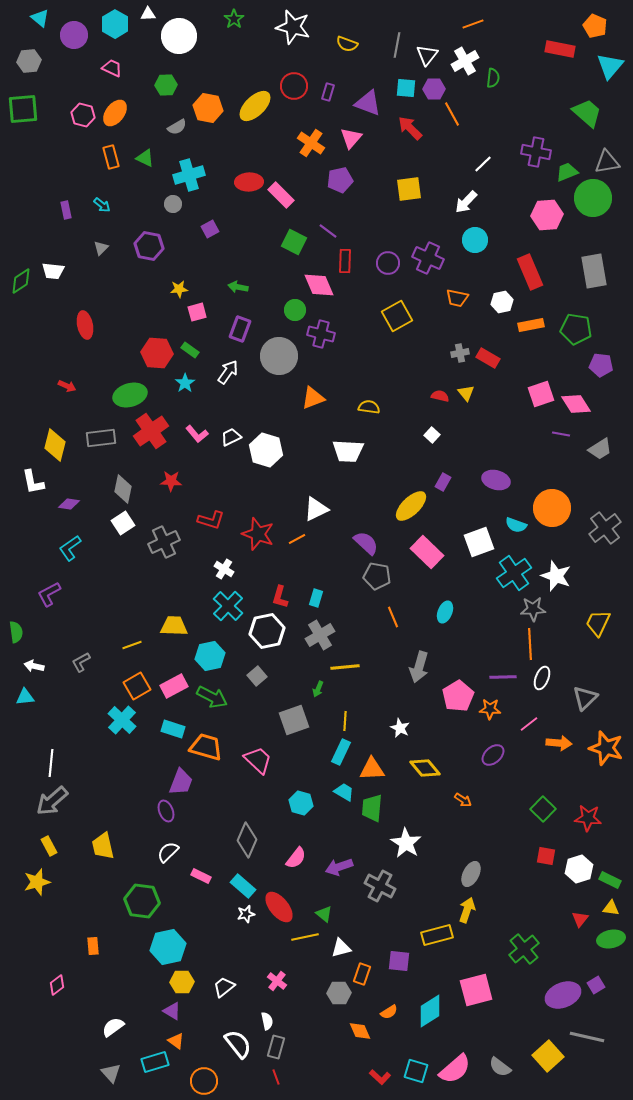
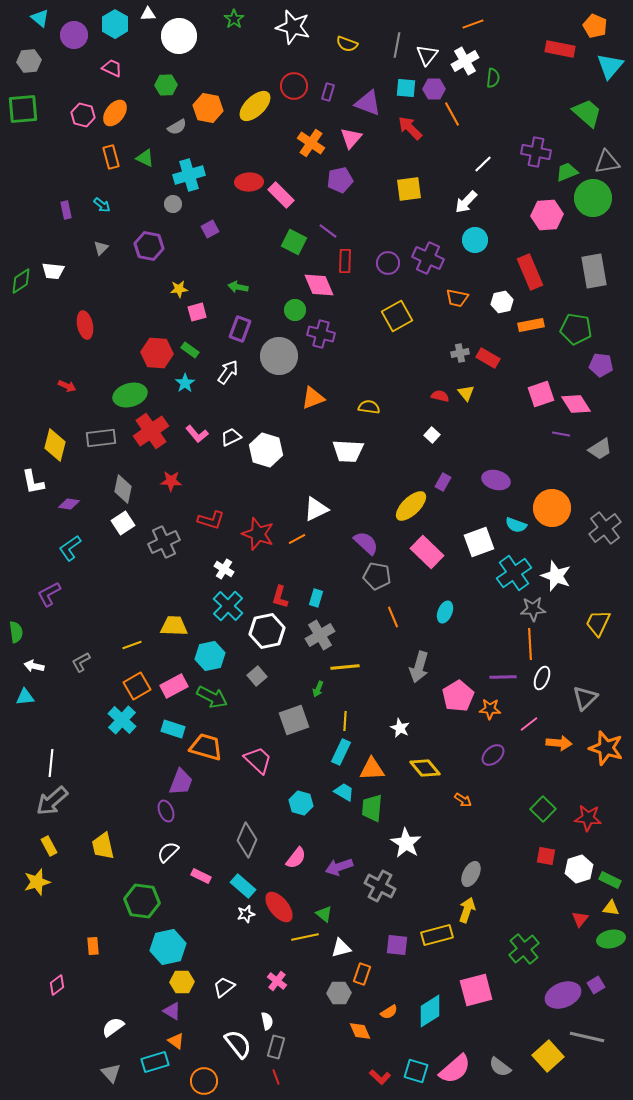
purple square at (399, 961): moved 2 px left, 16 px up
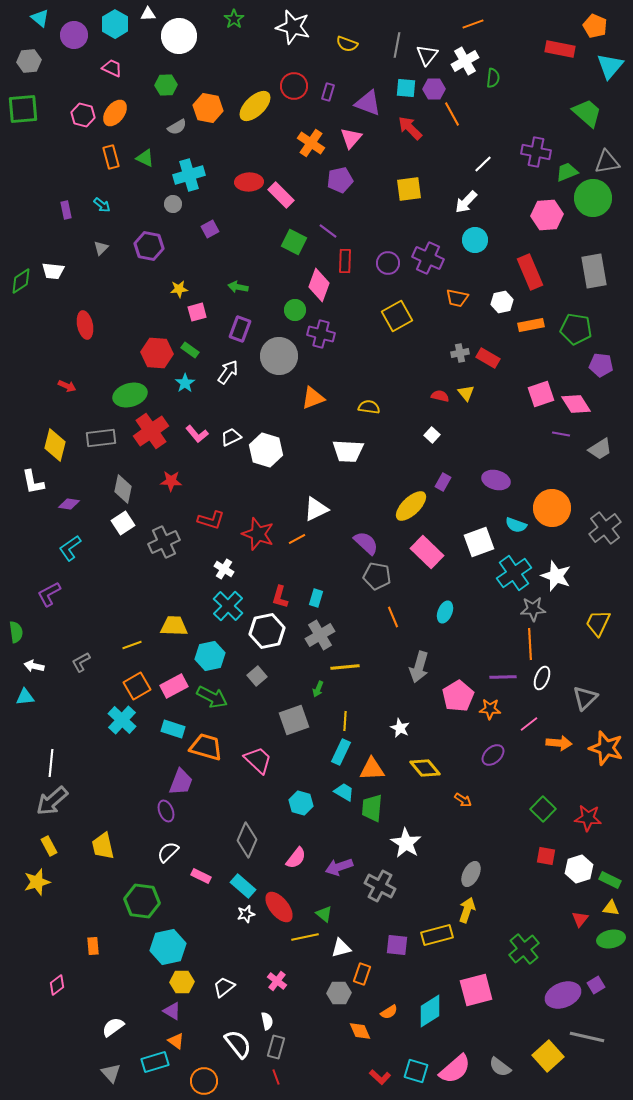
pink diamond at (319, 285): rotated 44 degrees clockwise
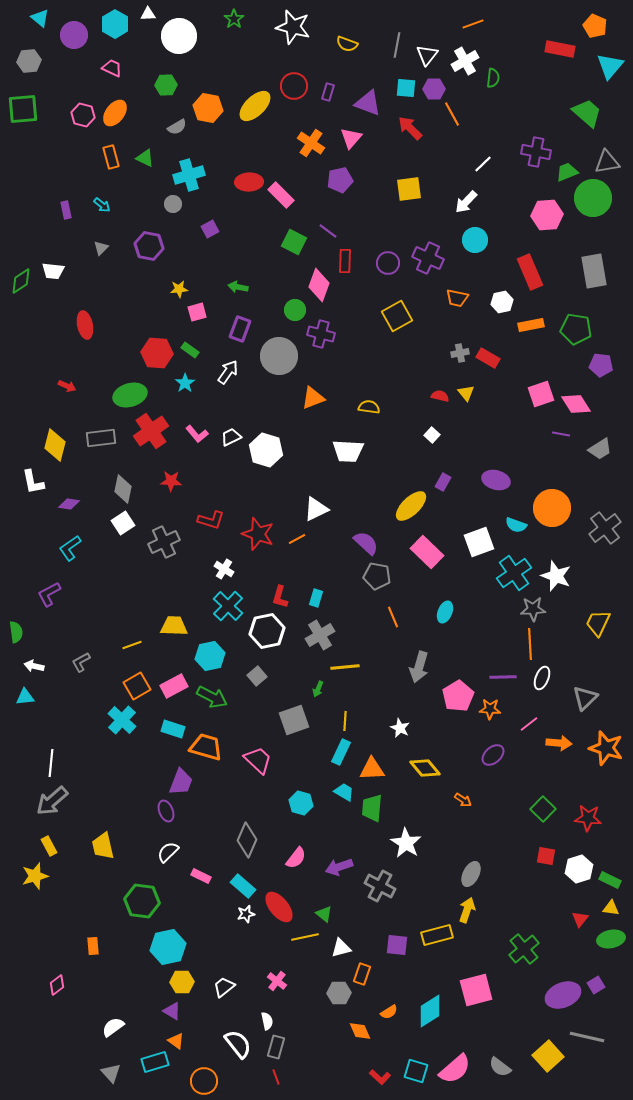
yellow star at (37, 882): moved 2 px left, 6 px up
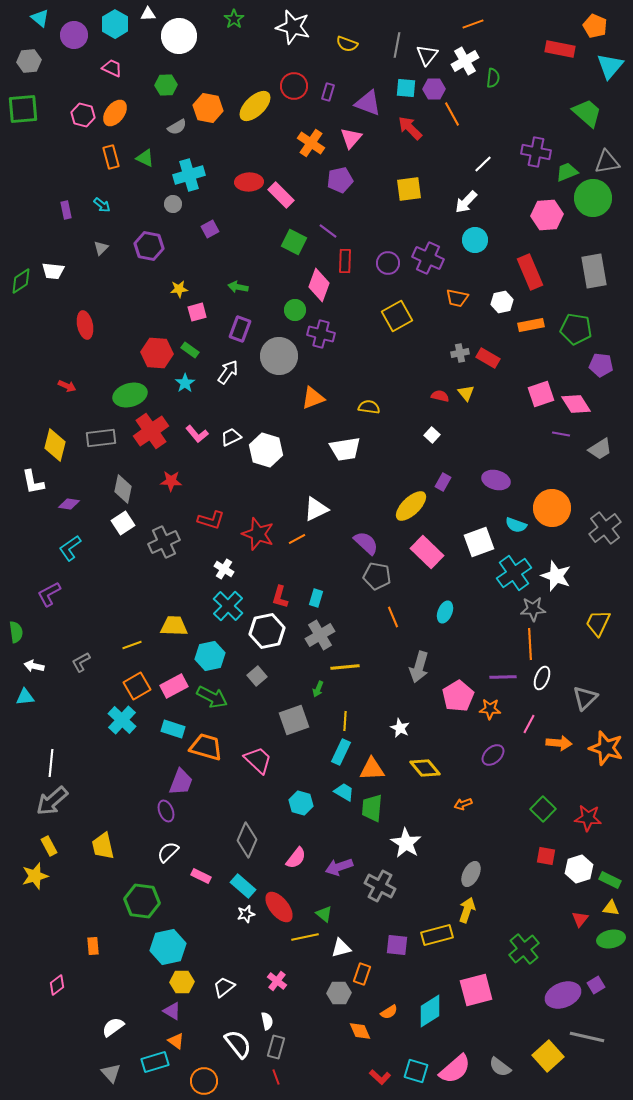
white trapezoid at (348, 451): moved 3 px left, 2 px up; rotated 12 degrees counterclockwise
pink line at (529, 724): rotated 24 degrees counterclockwise
orange arrow at (463, 800): moved 4 px down; rotated 126 degrees clockwise
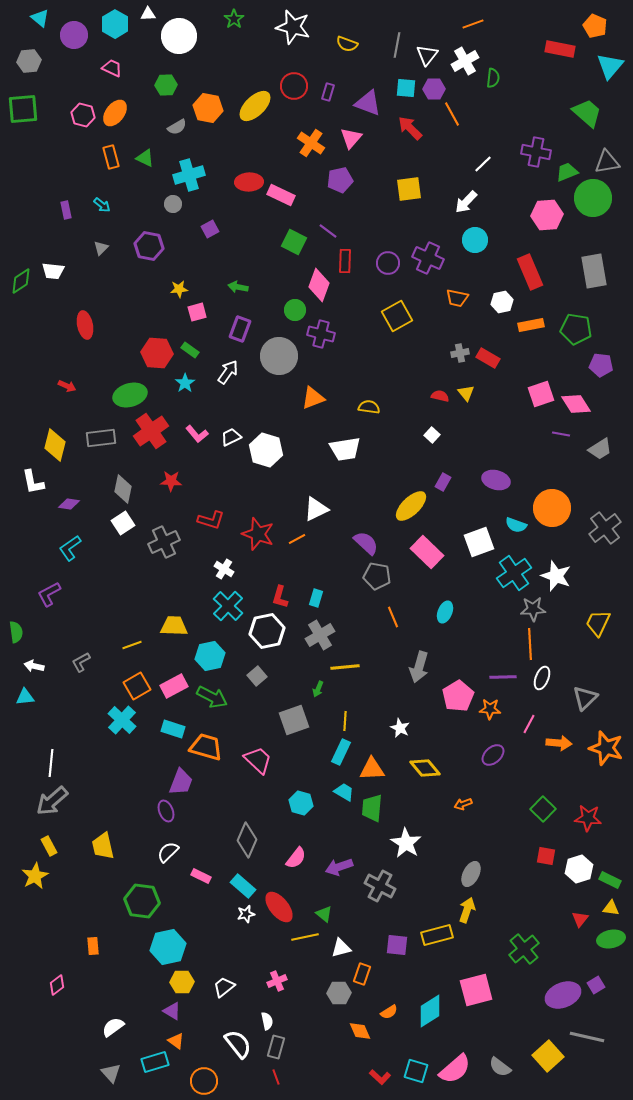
pink rectangle at (281, 195): rotated 20 degrees counterclockwise
yellow star at (35, 876): rotated 12 degrees counterclockwise
pink cross at (277, 981): rotated 30 degrees clockwise
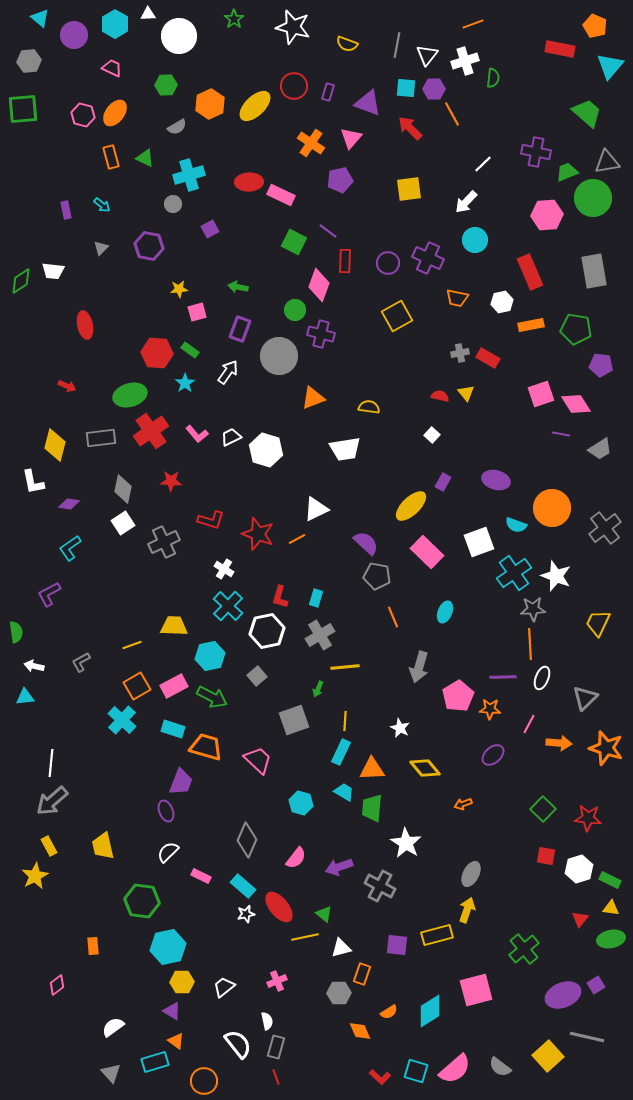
white cross at (465, 61): rotated 12 degrees clockwise
orange hexagon at (208, 108): moved 2 px right, 4 px up; rotated 24 degrees clockwise
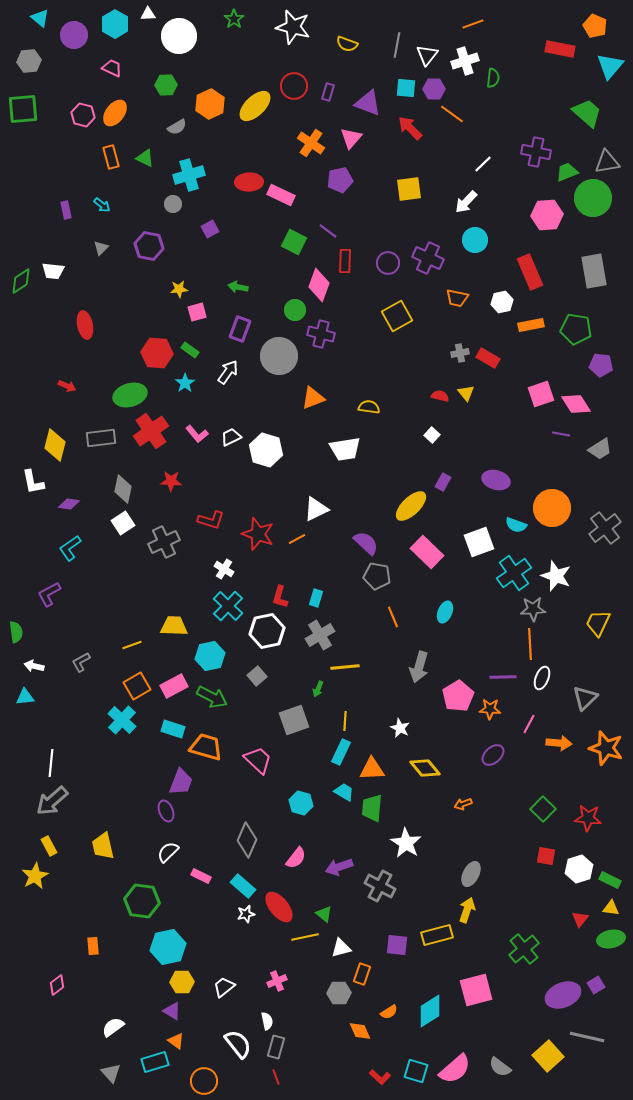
orange line at (452, 114): rotated 25 degrees counterclockwise
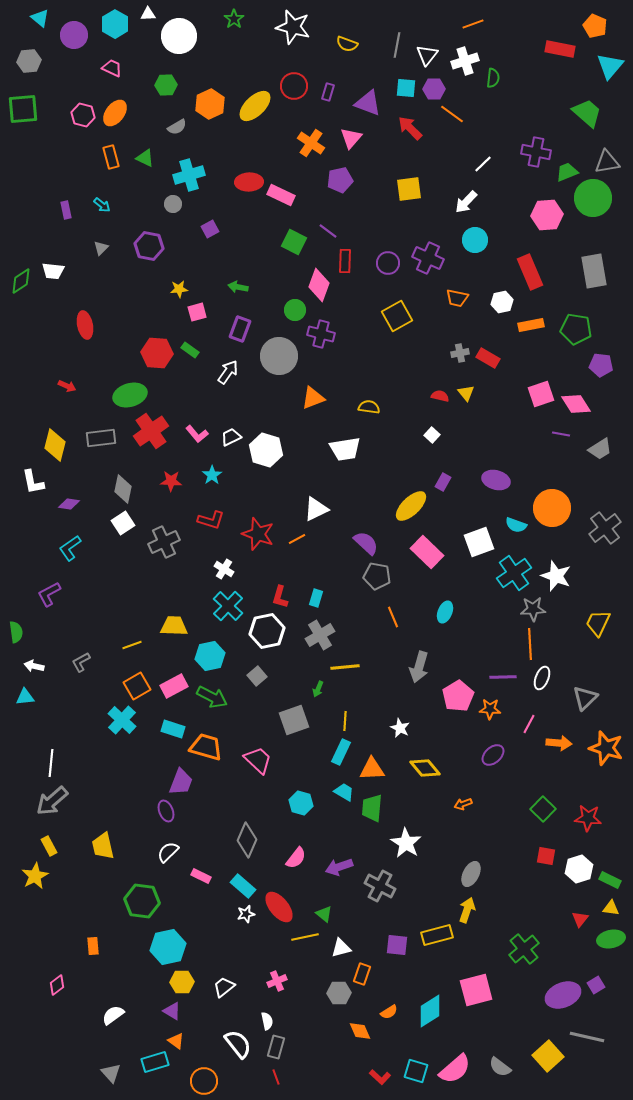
cyan star at (185, 383): moved 27 px right, 92 px down
white semicircle at (113, 1027): moved 12 px up
